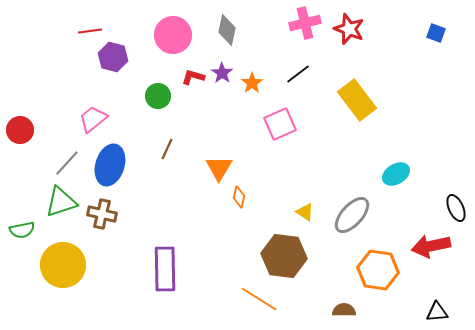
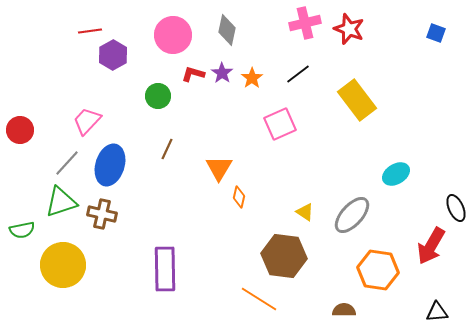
purple hexagon: moved 2 px up; rotated 16 degrees clockwise
red L-shape: moved 3 px up
orange star: moved 5 px up
pink trapezoid: moved 6 px left, 2 px down; rotated 8 degrees counterclockwise
red arrow: rotated 48 degrees counterclockwise
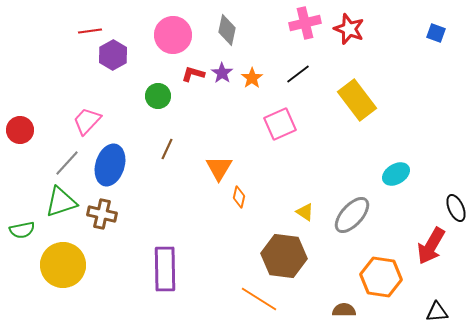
orange hexagon: moved 3 px right, 7 px down
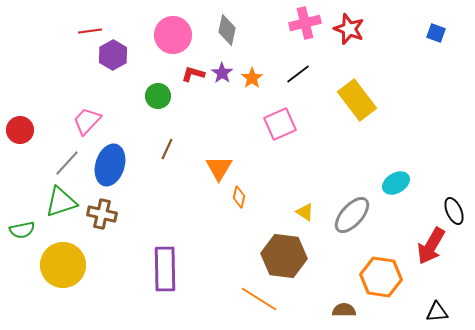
cyan ellipse: moved 9 px down
black ellipse: moved 2 px left, 3 px down
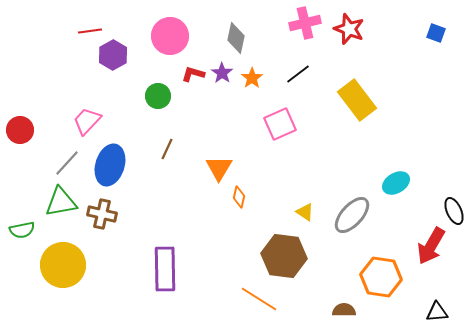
gray diamond: moved 9 px right, 8 px down
pink circle: moved 3 px left, 1 px down
green triangle: rotated 8 degrees clockwise
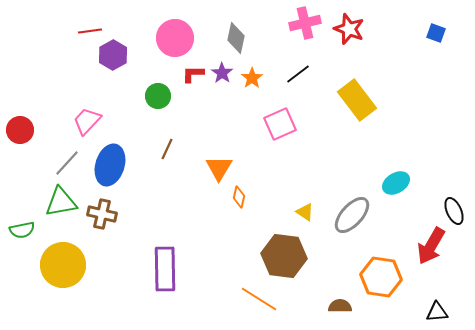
pink circle: moved 5 px right, 2 px down
red L-shape: rotated 15 degrees counterclockwise
brown semicircle: moved 4 px left, 4 px up
